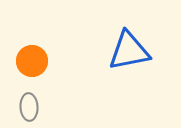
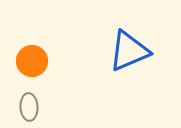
blue triangle: rotated 12 degrees counterclockwise
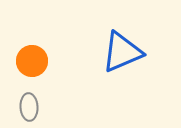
blue triangle: moved 7 px left, 1 px down
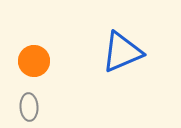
orange circle: moved 2 px right
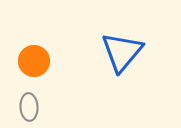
blue triangle: rotated 27 degrees counterclockwise
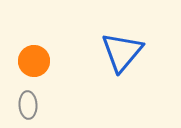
gray ellipse: moved 1 px left, 2 px up
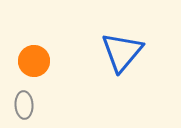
gray ellipse: moved 4 px left
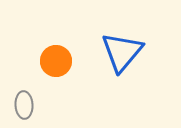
orange circle: moved 22 px right
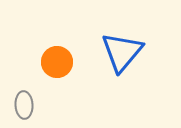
orange circle: moved 1 px right, 1 px down
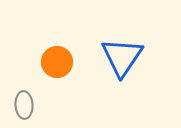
blue triangle: moved 5 px down; rotated 6 degrees counterclockwise
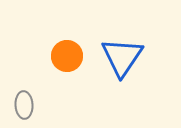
orange circle: moved 10 px right, 6 px up
